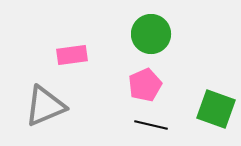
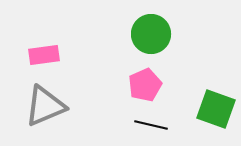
pink rectangle: moved 28 px left
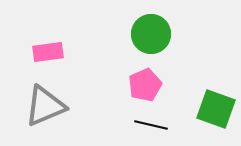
pink rectangle: moved 4 px right, 3 px up
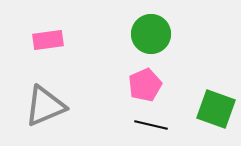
pink rectangle: moved 12 px up
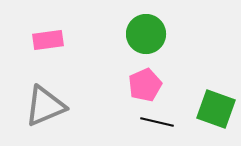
green circle: moved 5 px left
black line: moved 6 px right, 3 px up
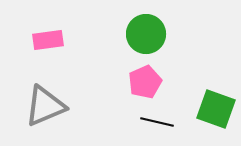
pink pentagon: moved 3 px up
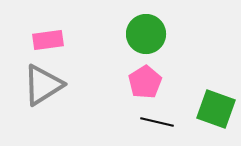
pink pentagon: rotated 8 degrees counterclockwise
gray triangle: moved 2 px left, 21 px up; rotated 9 degrees counterclockwise
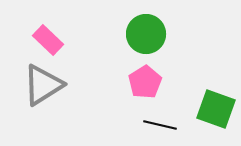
pink rectangle: rotated 52 degrees clockwise
black line: moved 3 px right, 3 px down
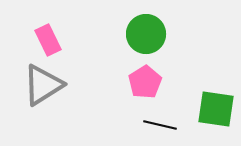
pink rectangle: rotated 20 degrees clockwise
green square: rotated 12 degrees counterclockwise
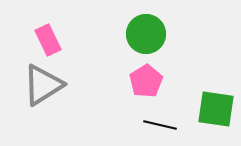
pink pentagon: moved 1 px right, 1 px up
